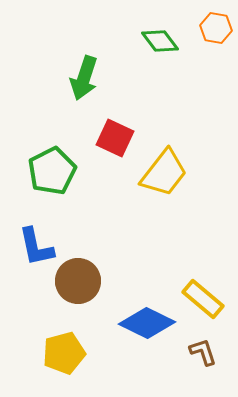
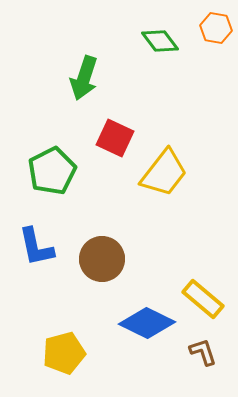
brown circle: moved 24 px right, 22 px up
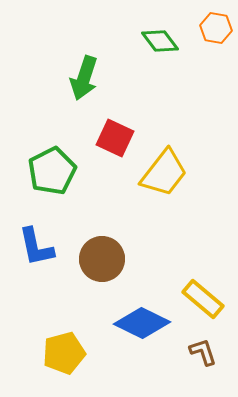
blue diamond: moved 5 px left
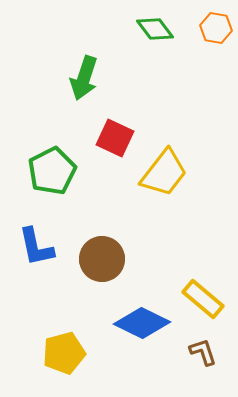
green diamond: moved 5 px left, 12 px up
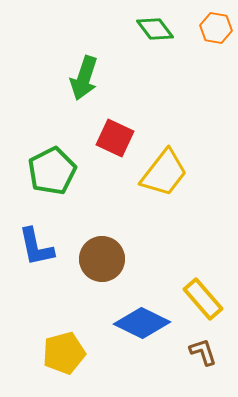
yellow rectangle: rotated 9 degrees clockwise
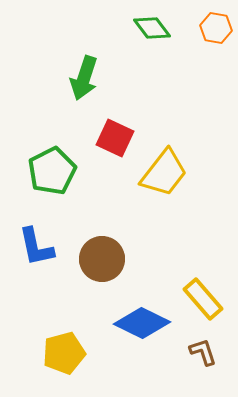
green diamond: moved 3 px left, 1 px up
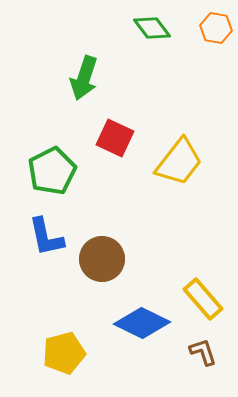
yellow trapezoid: moved 15 px right, 11 px up
blue L-shape: moved 10 px right, 10 px up
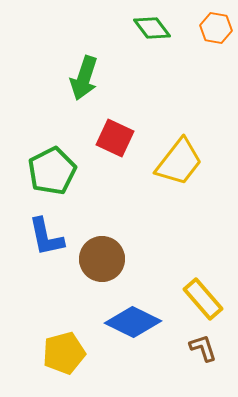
blue diamond: moved 9 px left, 1 px up
brown L-shape: moved 4 px up
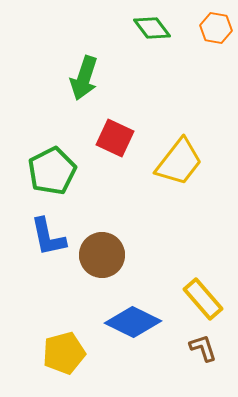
blue L-shape: moved 2 px right
brown circle: moved 4 px up
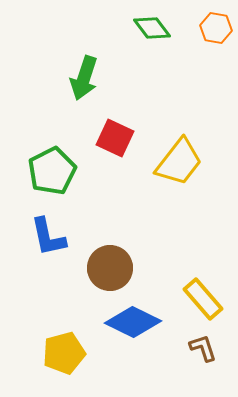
brown circle: moved 8 px right, 13 px down
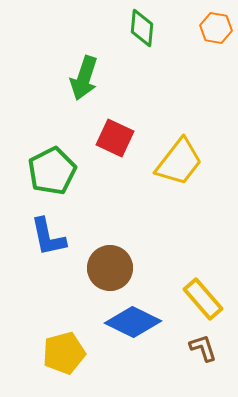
green diamond: moved 10 px left; rotated 42 degrees clockwise
